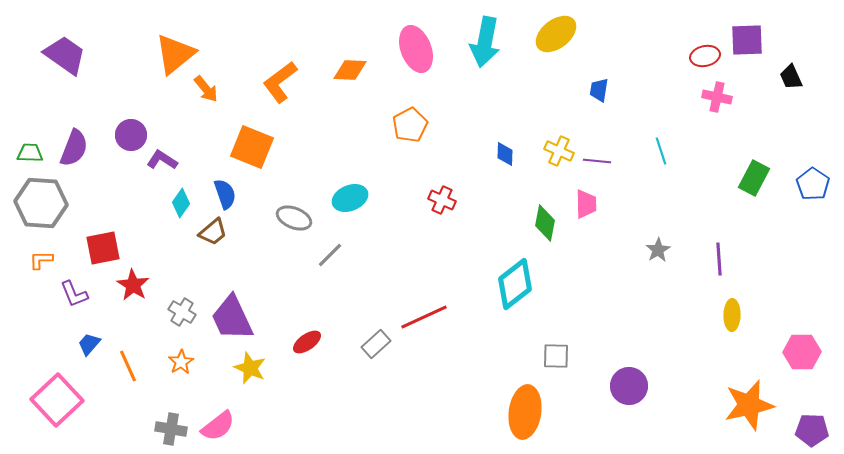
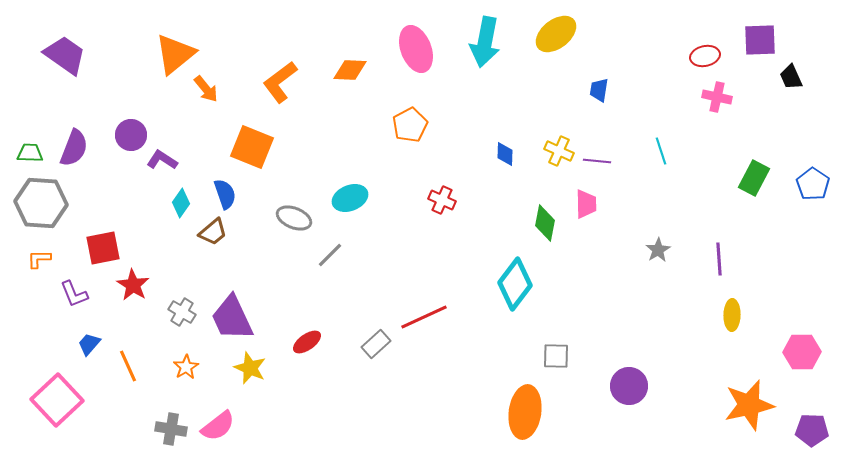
purple square at (747, 40): moved 13 px right
orange L-shape at (41, 260): moved 2 px left, 1 px up
cyan diamond at (515, 284): rotated 15 degrees counterclockwise
orange star at (181, 362): moved 5 px right, 5 px down
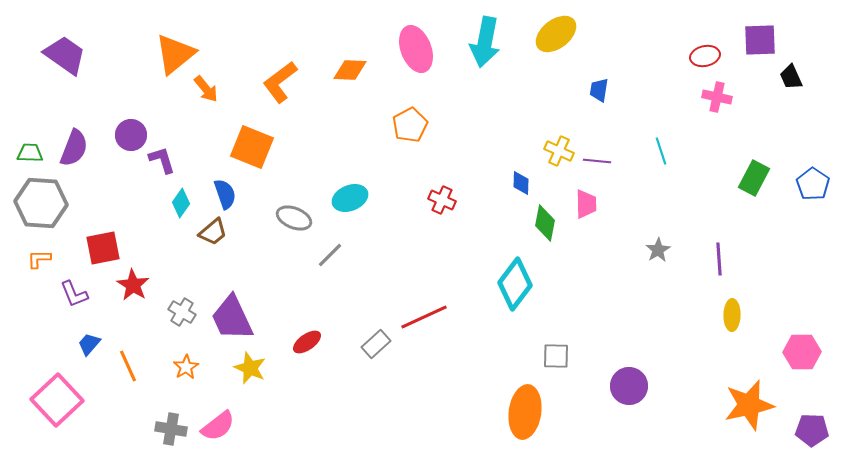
blue diamond at (505, 154): moved 16 px right, 29 px down
purple L-shape at (162, 160): rotated 40 degrees clockwise
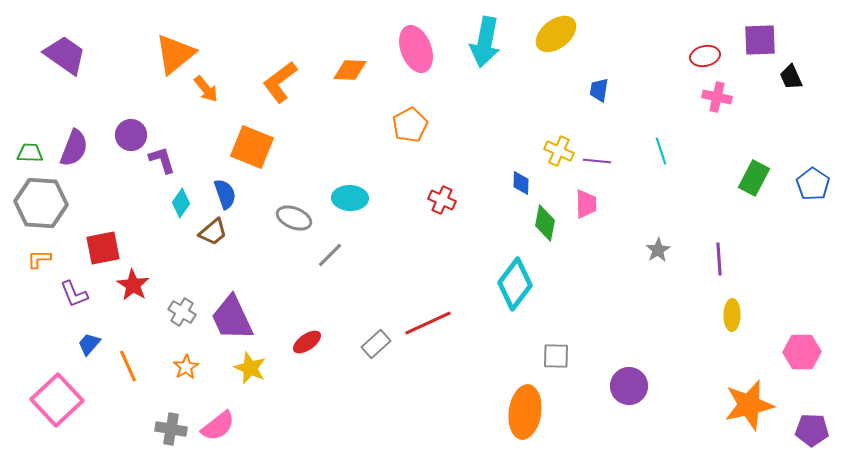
cyan ellipse at (350, 198): rotated 24 degrees clockwise
red line at (424, 317): moved 4 px right, 6 px down
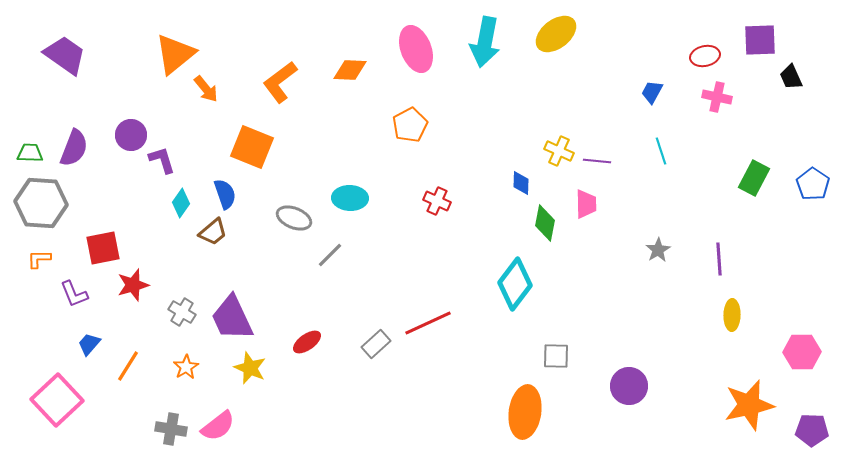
blue trapezoid at (599, 90): moved 53 px right, 2 px down; rotated 20 degrees clockwise
red cross at (442, 200): moved 5 px left, 1 px down
red star at (133, 285): rotated 24 degrees clockwise
orange line at (128, 366): rotated 56 degrees clockwise
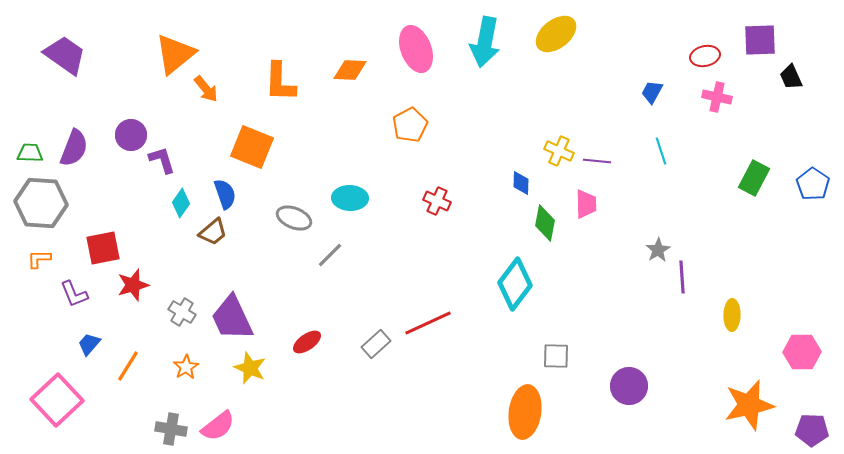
orange L-shape at (280, 82): rotated 51 degrees counterclockwise
purple line at (719, 259): moved 37 px left, 18 px down
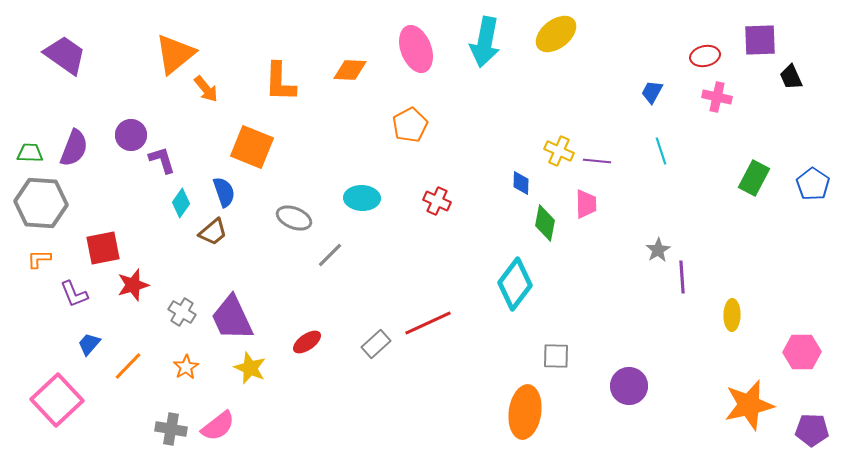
blue semicircle at (225, 194): moved 1 px left, 2 px up
cyan ellipse at (350, 198): moved 12 px right
orange line at (128, 366): rotated 12 degrees clockwise
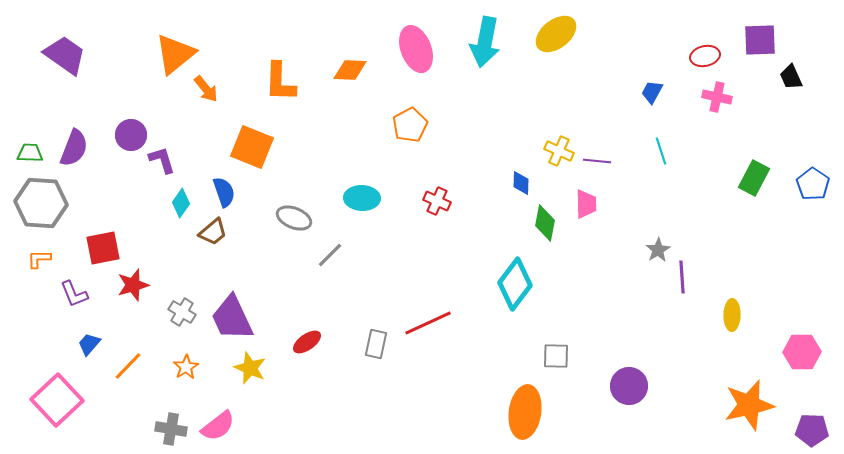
gray rectangle at (376, 344): rotated 36 degrees counterclockwise
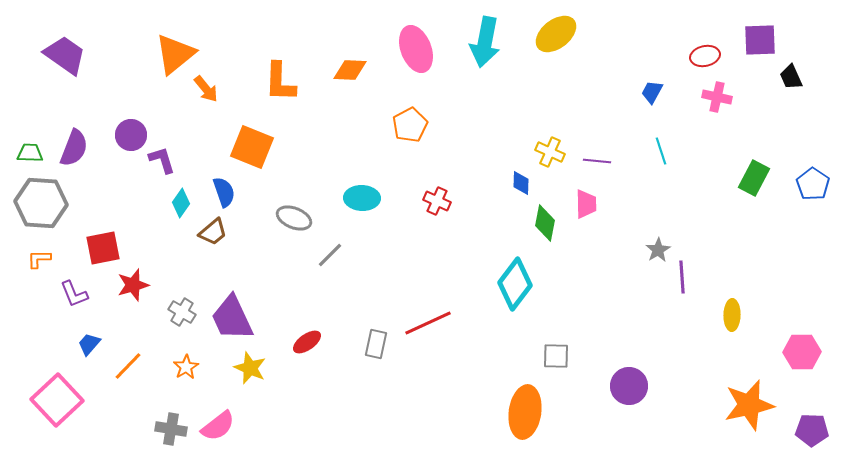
yellow cross at (559, 151): moved 9 px left, 1 px down
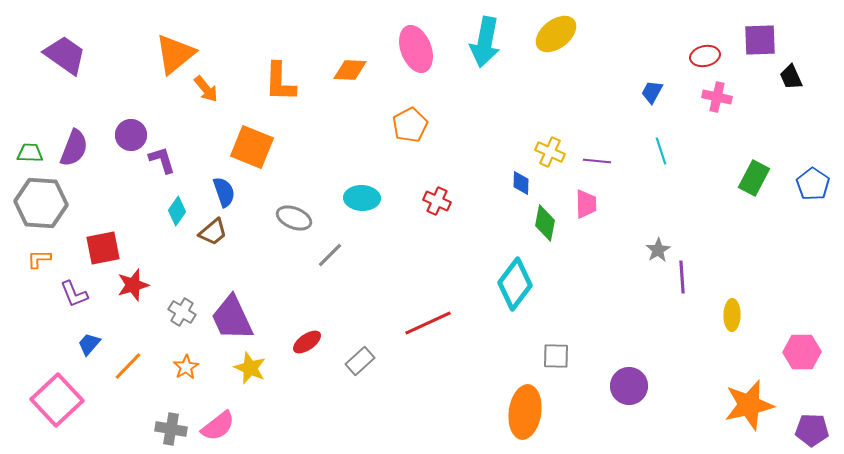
cyan diamond at (181, 203): moved 4 px left, 8 px down
gray rectangle at (376, 344): moved 16 px left, 17 px down; rotated 36 degrees clockwise
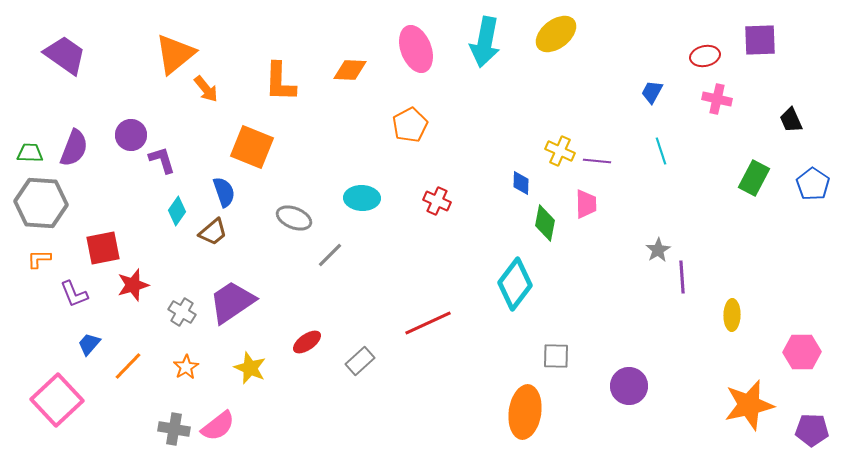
black trapezoid at (791, 77): moved 43 px down
pink cross at (717, 97): moved 2 px down
yellow cross at (550, 152): moved 10 px right, 1 px up
purple trapezoid at (232, 318): moved 16 px up; rotated 81 degrees clockwise
gray cross at (171, 429): moved 3 px right
